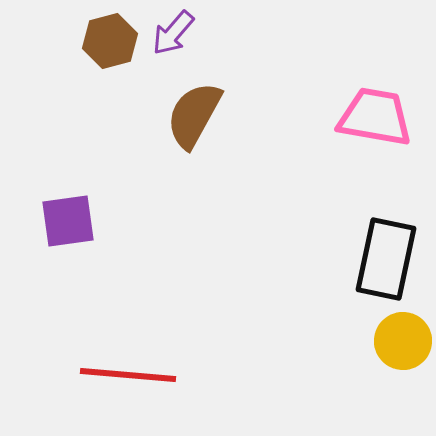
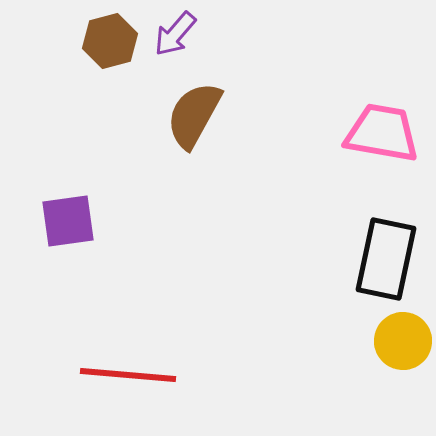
purple arrow: moved 2 px right, 1 px down
pink trapezoid: moved 7 px right, 16 px down
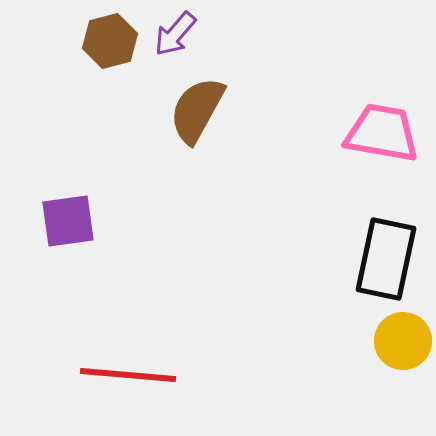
brown semicircle: moved 3 px right, 5 px up
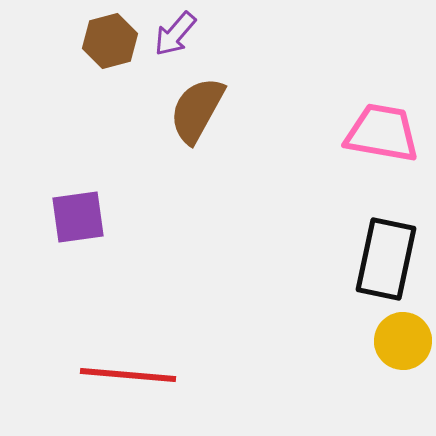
purple square: moved 10 px right, 4 px up
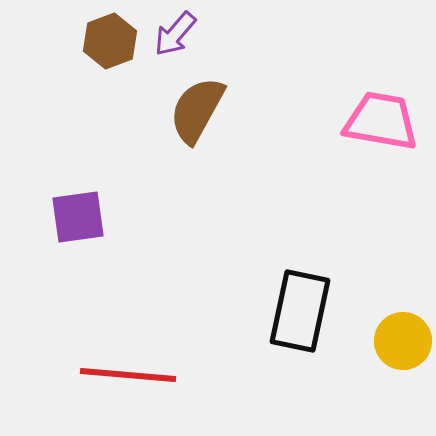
brown hexagon: rotated 6 degrees counterclockwise
pink trapezoid: moved 1 px left, 12 px up
black rectangle: moved 86 px left, 52 px down
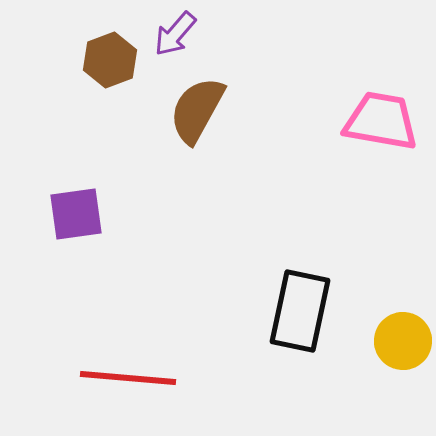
brown hexagon: moved 19 px down
purple square: moved 2 px left, 3 px up
red line: moved 3 px down
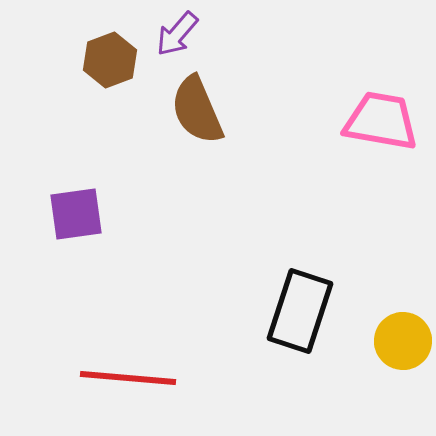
purple arrow: moved 2 px right
brown semicircle: rotated 52 degrees counterclockwise
black rectangle: rotated 6 degrees clockwise
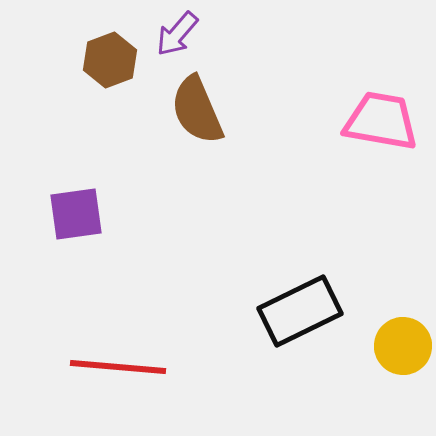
black rectangle: rotated 46 degrees clockwise
yellow circle: moved 5 px down
red line: moved 10 px left, 11 px up
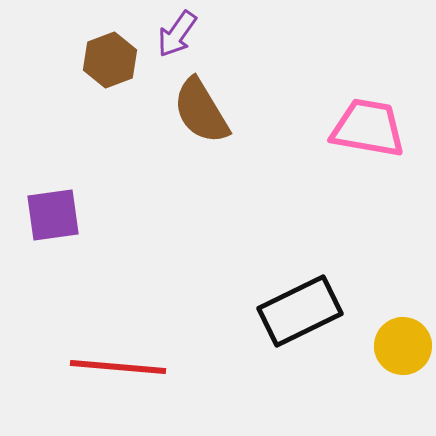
purple arrow: rotated 6 degrees counterclockwise
brown semicircle: moved 4 px right, 1 px down; rotated 8 degrees counterclockwise
pink trapezoid: moved 13 px left, 7 px down
purple square: moved 23 px left, 1 px down
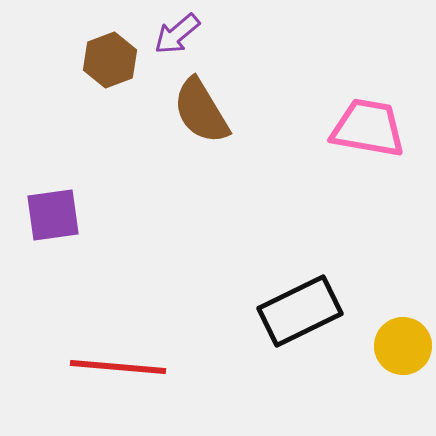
purple arrow: rotated 15 degrees clockwise
